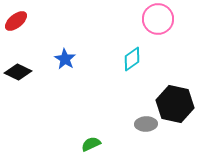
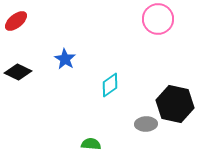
cyan diamond: moved 22 px left, 26 px down
green semicircle: rotated 30 degrees clockwise
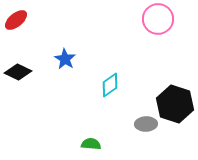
red ellipse: moved 1 px up
black hexagon: rotated 6 degrees clockwise
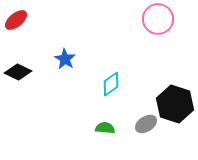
cyan diamond: moved 1 px right, 1 px up
gray ellipse: rotated 30 degrees counterclockwise
green semicircle: moved 14 px right, 16 px up
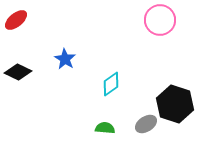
pink circle: moved 2 px right, 1 px down
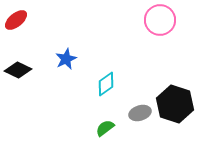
blue star: moved 1 px right; rotated 15 degrees clockwise
black diamond: moved 2 px up
cyan diamond: moved 5 px left
gray ellipse: moved 6 px left, 11 px up; rotated 15 degrees clockwise
green semicircle: rotated 42 degrees counterclockwise
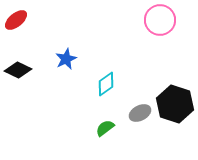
gray ellipse: rotated 10 degrees counterclockwise
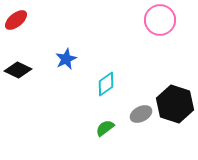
gray ellipse: moved 1 px right, 1 px down
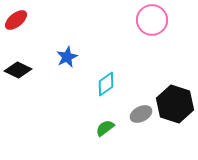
pink circle: moved 8 px left
blue star: moved 1 px right, 2 px up
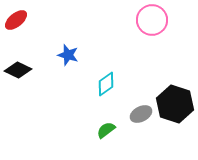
blue star: moved 1 px right, 2 px up; rotated 30 degrees counterclockwise
green semicircle: moved 1 px right, 2 px down
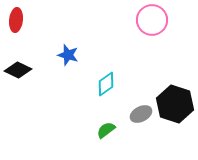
red ellipse: rotated 45 degrees counterclockwise
